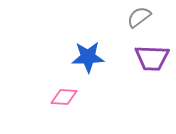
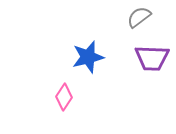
blue star: rotated 12 degrees counterclockwise
pink diamond: rotated 60 degrees counterclockwise
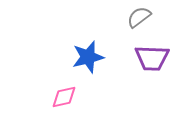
pink diamond: rotated 44 degrees clockwise
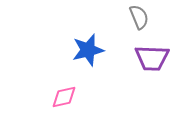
gray semicircle: rotated 105 degrees clockwise
blue star: moved 7 px up
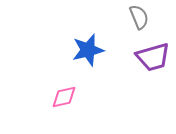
purple trapezoid: moved 1 px right, 1 px up; rotated 18 degrees counterclockwise
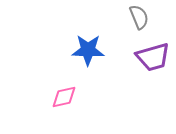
blue star: rotated 16 degrees clockwise
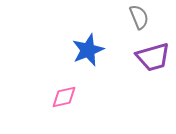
blue star: rotated 24 degrees counterclockwise
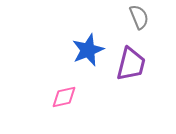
purple trapezoid: moved 22 px left, 7 px down; rotated 60 degrees counterclockwise
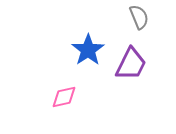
blue star: rotated 12 degrees counterclockwise
purple trapezoid: rotated 12 degrees clockwise
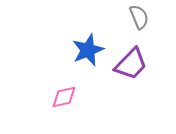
blue star: rotated 12 degrees clockwise
purple trapezoid: rotated 18 degrees clockwise
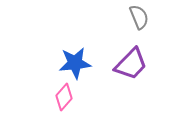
blue star: moved 13 px left, 13 px down; rotated 16 degrees clockwise
pink diamond: rotated 36 degrees counterclockwise
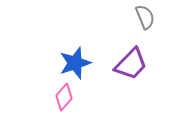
gray semicircle: moved 6 px right
blue star: rotated 12 degrees counterclockwise
